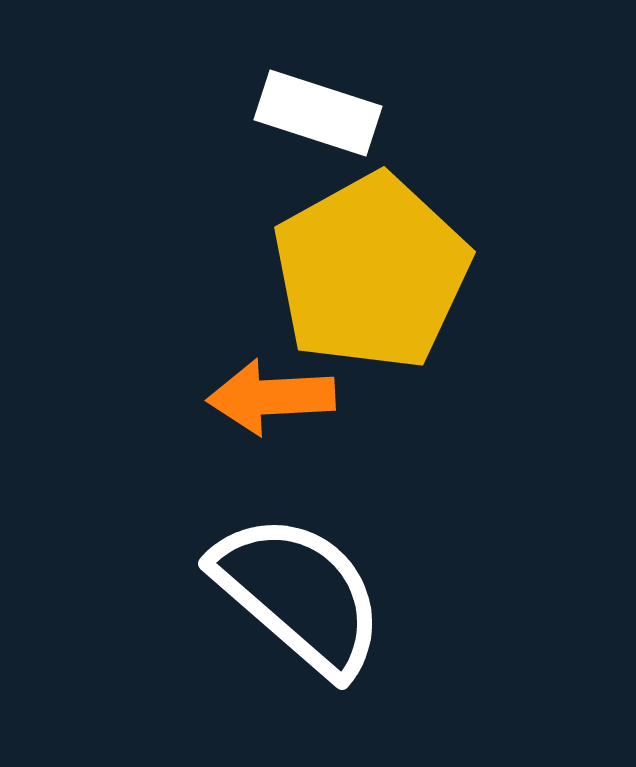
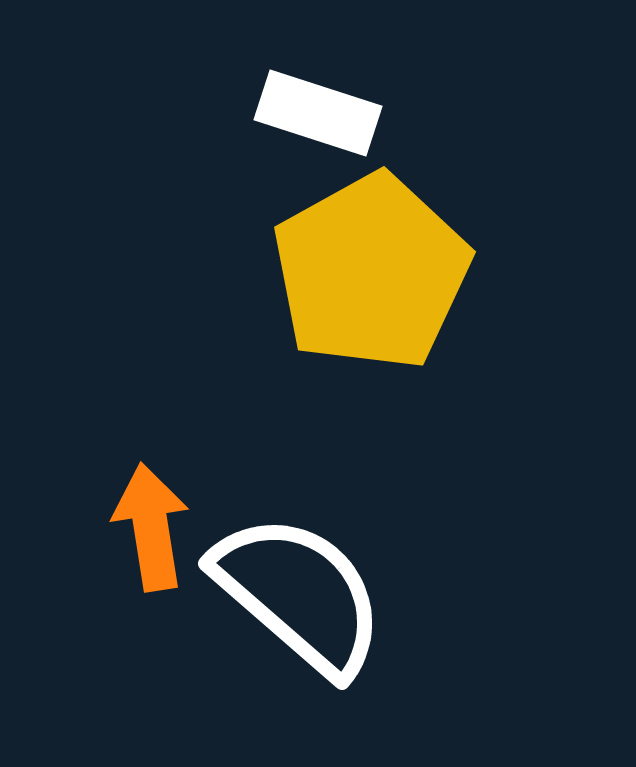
orange arrow: moved 120 px left, 130 px down; rotated 84 degrees clockwise
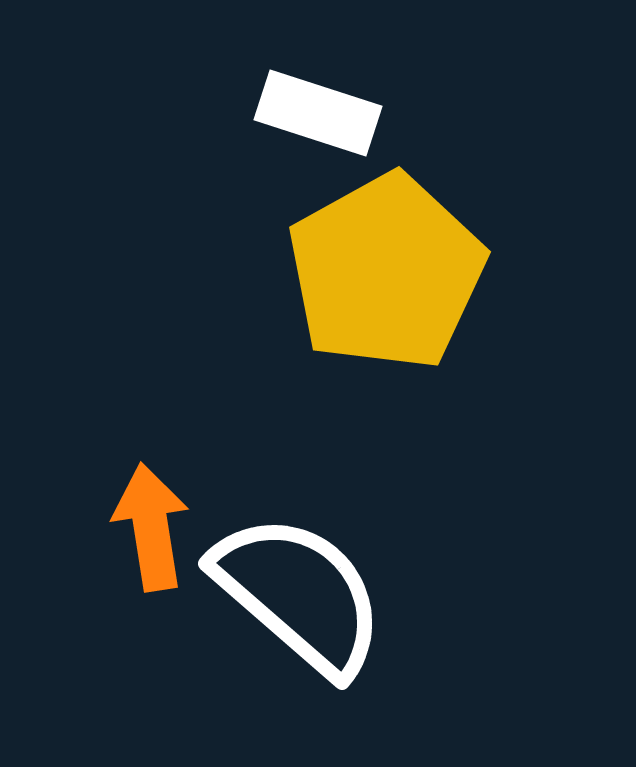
yellow pentagon: moved 15 px right
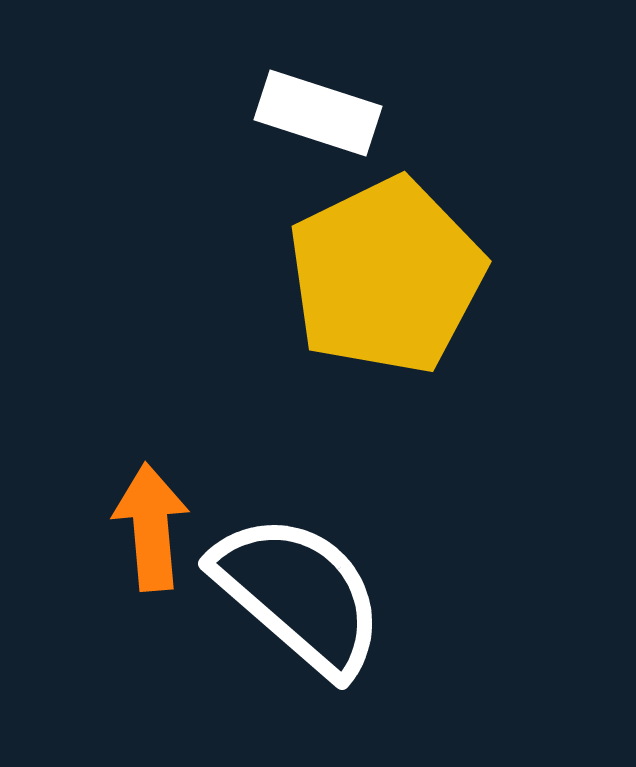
yellow pentagon: moved 4 px down; rotated 3 degrees clockwise
orange arrow: rotated 4 degrees clockwise
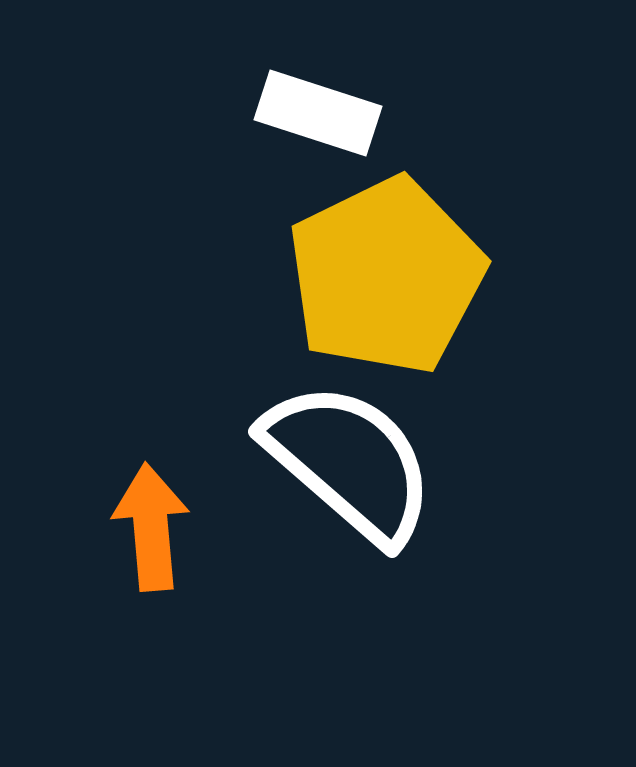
white semicircle: moved 50 px right, 132 px up
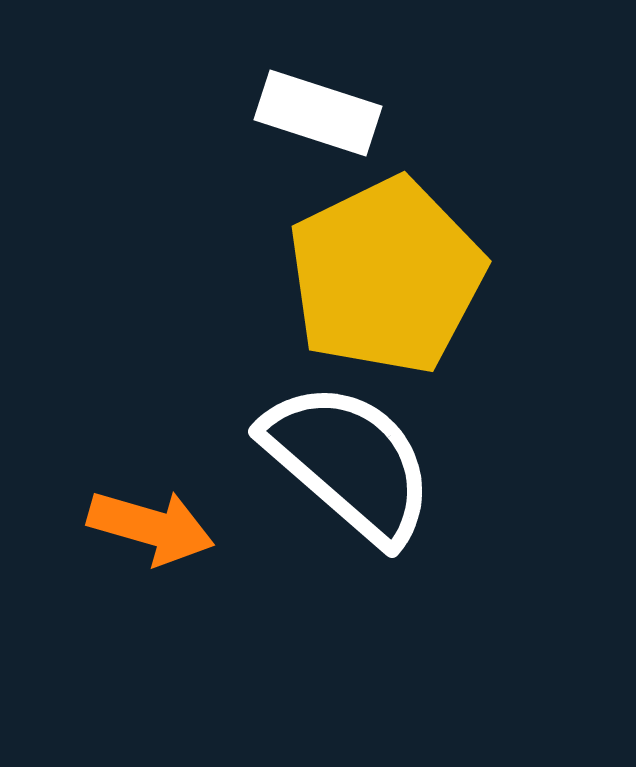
orange arrow: rotated 111 degrees clockwise
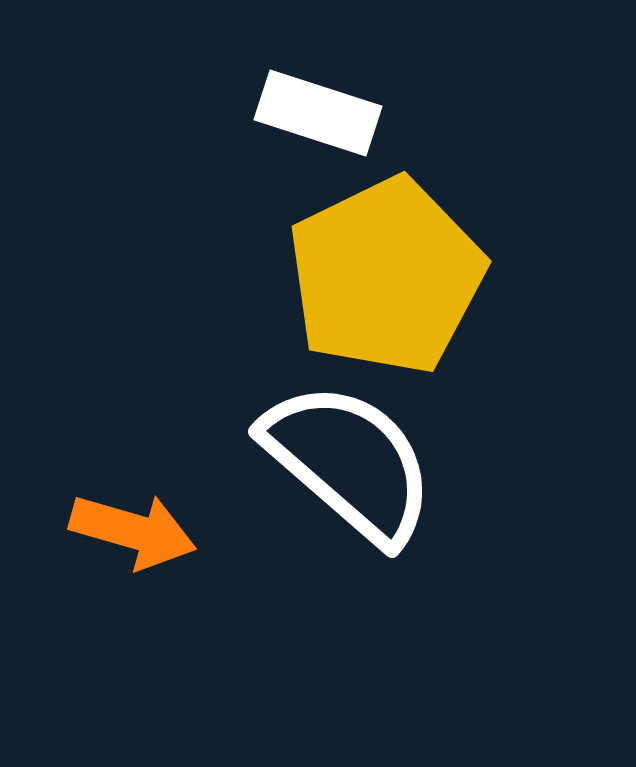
orange arrow: moved 18 px left, 4 px down
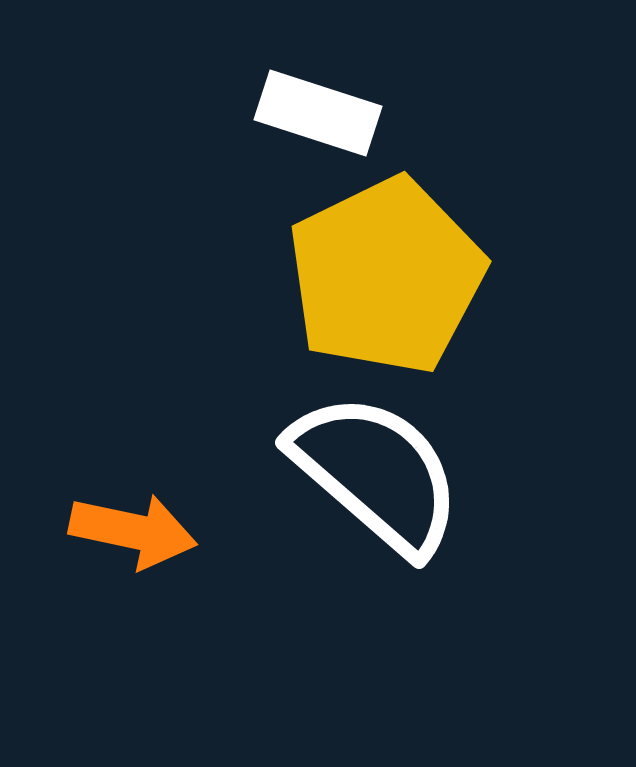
white semicircle: moved 27 px right, 11 px down
orange arrow: rotated 4 degrees counterclockwise
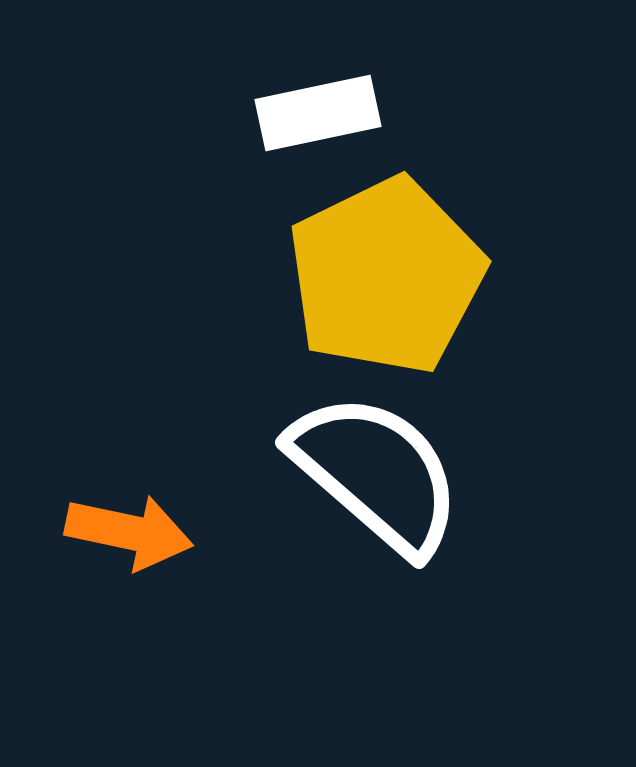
white rectangle: rotated 30 degrees counterclockwise
orange arrow: moved 4 px left, 1 px down
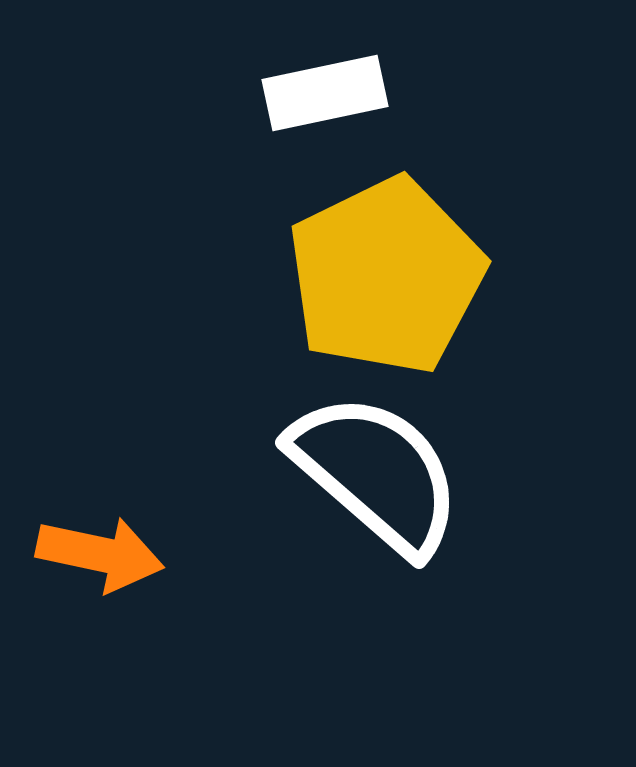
white rectangle: moved 7 px right, 20 px up
orange arrow: moved 29 px left, 22 px down
